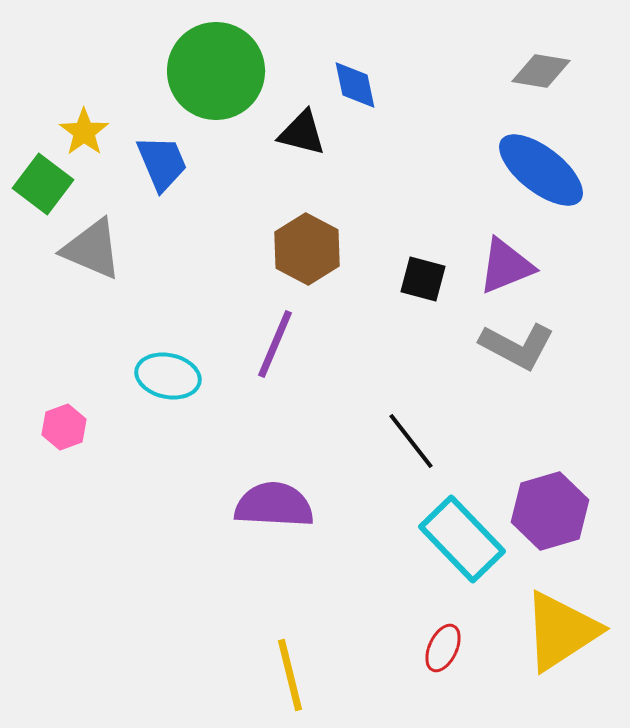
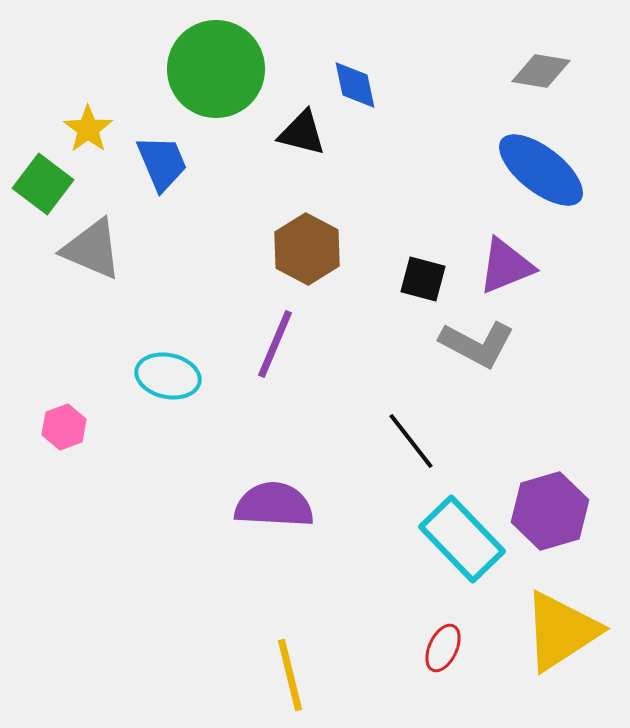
green circle: moved 2 px up
yellow star: moved 4 px right, 3 px up
gray L-shape: moved 40 px left, 2 px up
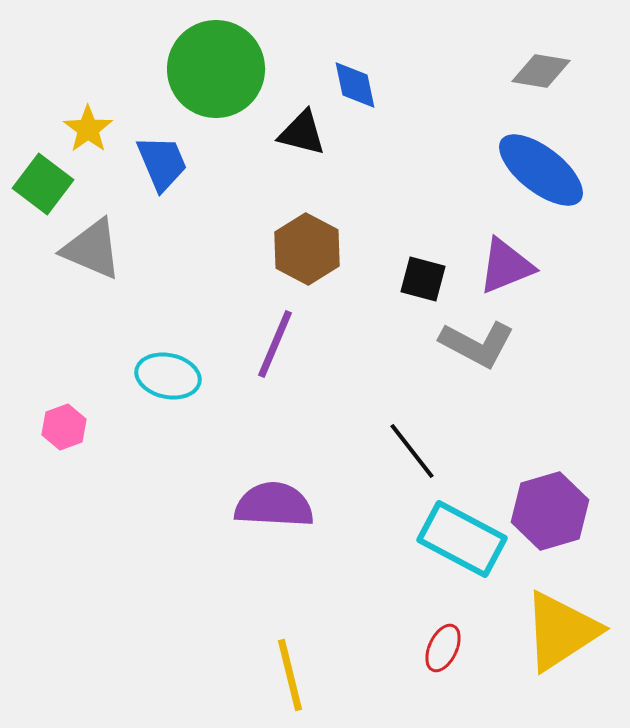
black line: moved 1 px right, 10 px down
cyan rectangle: rotated 18 degrees counterclockwise
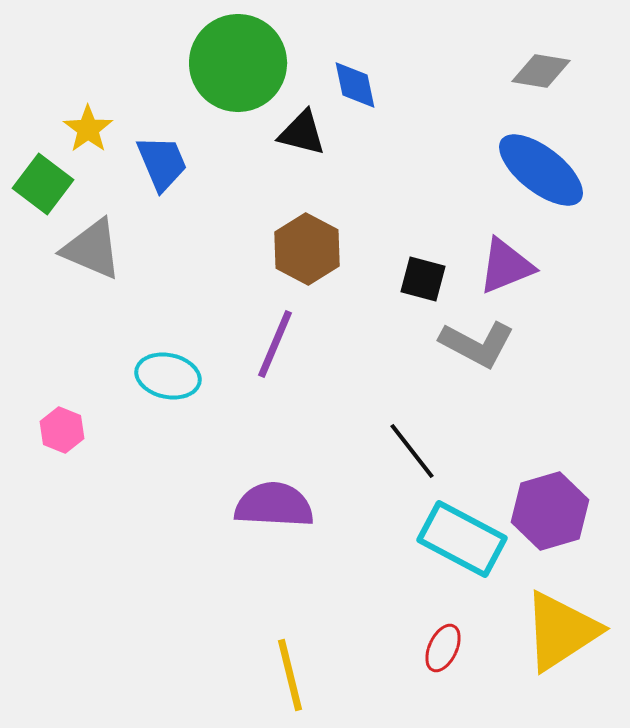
green circle: moved 22 px right, 6 px up
pink hexagon: moved 2 px left, 3 px down; rotated 18 degrees counterclockwise
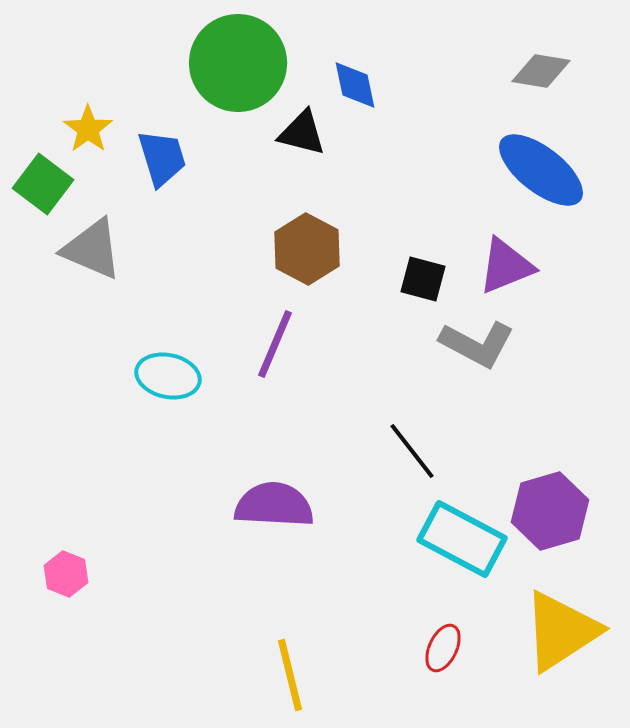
blue trapezoid: moved 5 px up; rotated 6 degrees clockwise
pink hexagon: moved 4 px right, 144 px down
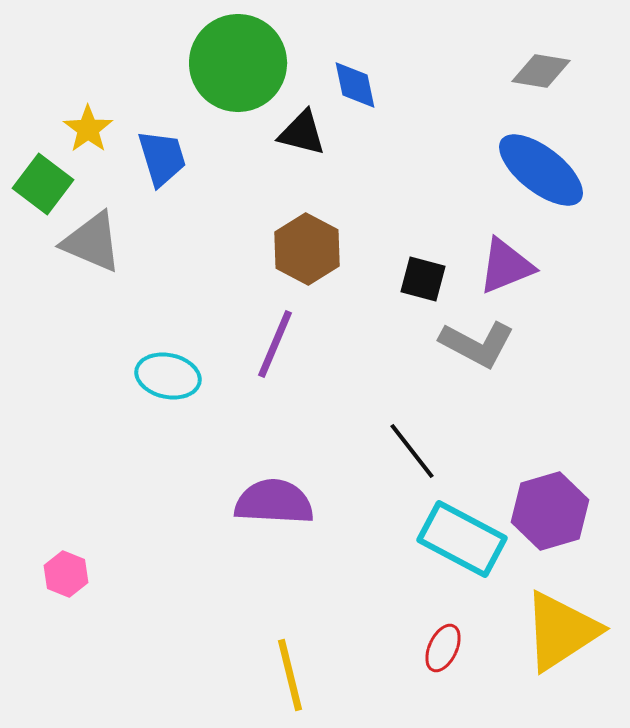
gray triangle: moved 7 px up
purple semicircle: moved 3 px up
